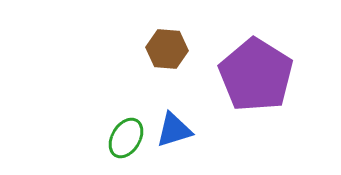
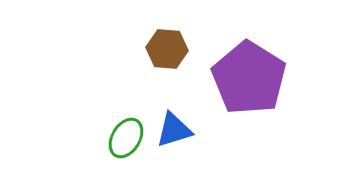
purple pentagon: moved 7 px left, 3 px down
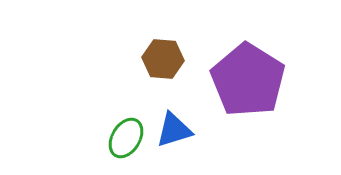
brown hexagon: moved 4 px left, 10 px down
purple pentagon: moved 1 px left, 2 px down
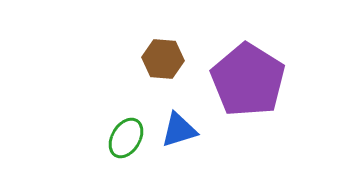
blue triangle: moved 5 px right
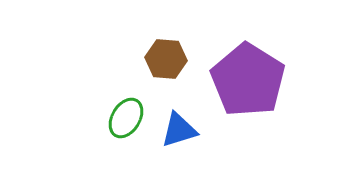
brown hexagon: moved 3 px right
green ellipse: moved 20 px up
